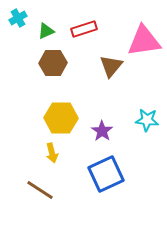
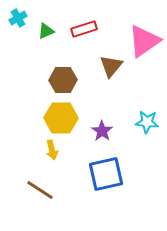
pink triangle: rotated 27 degrees counterclockwise
brown hexagon: moved 10 px right, 17 px down
cyan star: moved 2 px down
yellow arrow: moved 3 px up
blue square: rotated 12 degrees clockwise
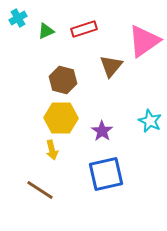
brown hexagon: rotated 16 degrees clockwise
cyan star: moved 3 px right, 1 px up; rotated 20 degrees clockwise
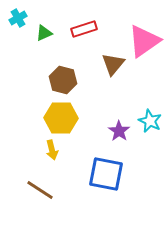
green triangle: moved 2 px left, 2 px down
brown triangle: moved 2 px right, 2 px up
purple star: moved 17 px right
blue square: rotated 24 degrees clockwise
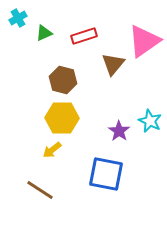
red rectangle: moved 7 px down
yellow hexagon: moved 1 px right
yellow arrow: rotated 66 degrees clockwise
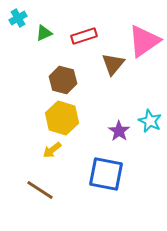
yellow hexagon: rotated 16 degrees clockwise
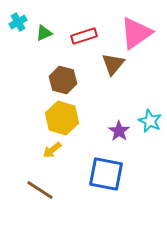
cyan cross: moved 4 px down
pink triangle: moved 8 px left, 8 px up
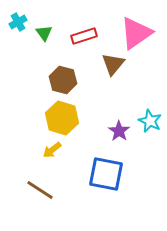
green triangle: rotated 42 degrees counterclockwise
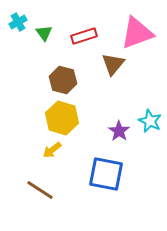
pink triangle: moved 1 px right; rotated 15 degrees clockwise
